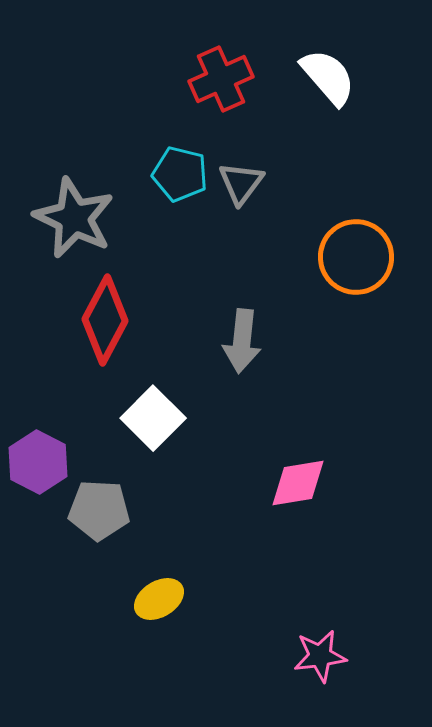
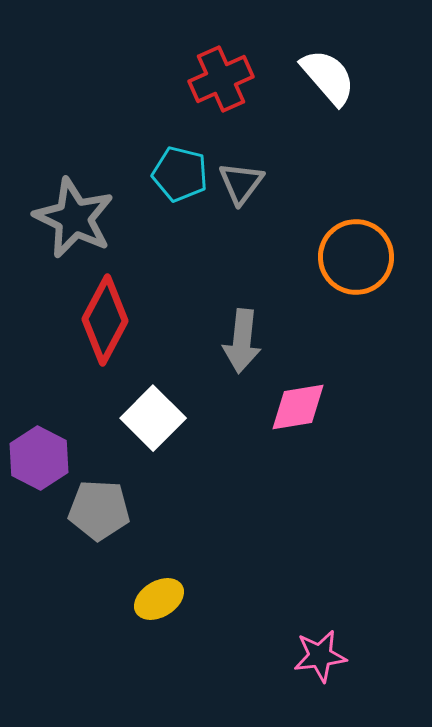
purple hexagon: moved 1 px right, 4 px up
pink diamond: moved 76 px up
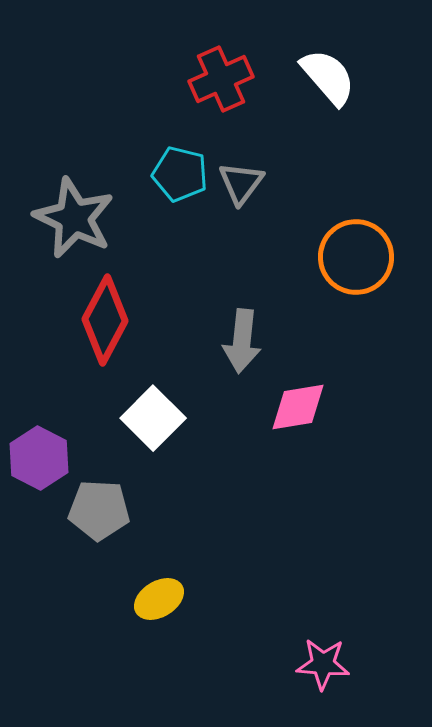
pink star: moved 3 px right, 8 px down; rotated 12 degrees clockwise
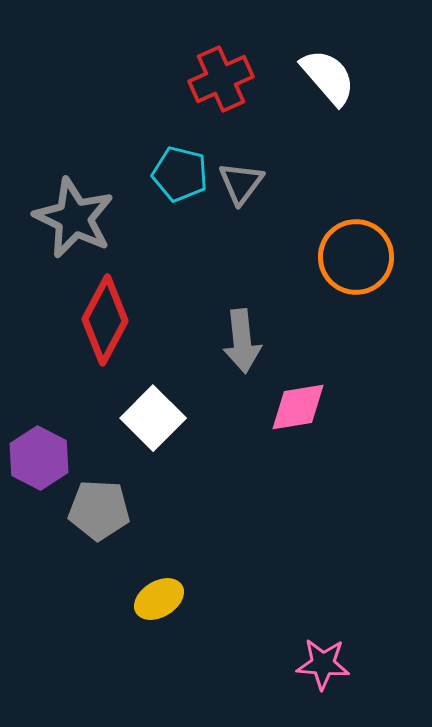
gray arrow: rotated 12 degrees counterclockwise
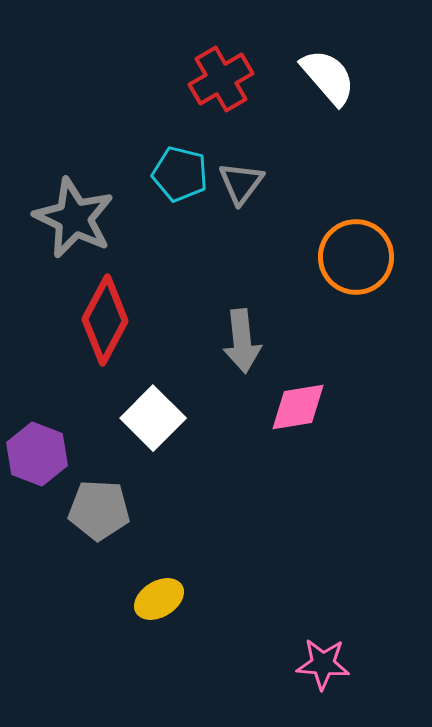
red cross: rotated 6 degrees counterclockwise
purple hexagon: moved 2 px left, 4 px up; rotated 6 degrees counterclockwise
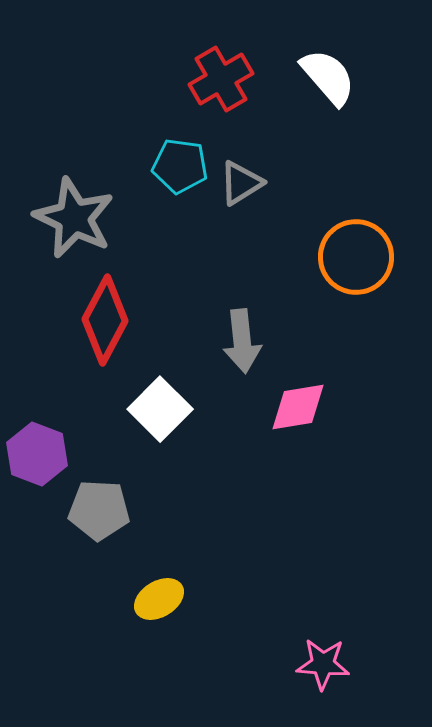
cyan pentagon: moved 8 px up; rotated 6 degrees counterclockwise
gray triangle: rotated 21 degrees clockwise
white square: moved 7 px right, 9 px up
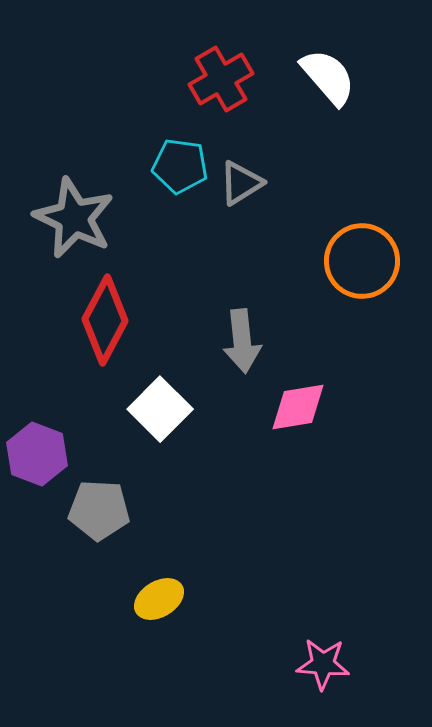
orange circle: moved 6 px right, 4 px down
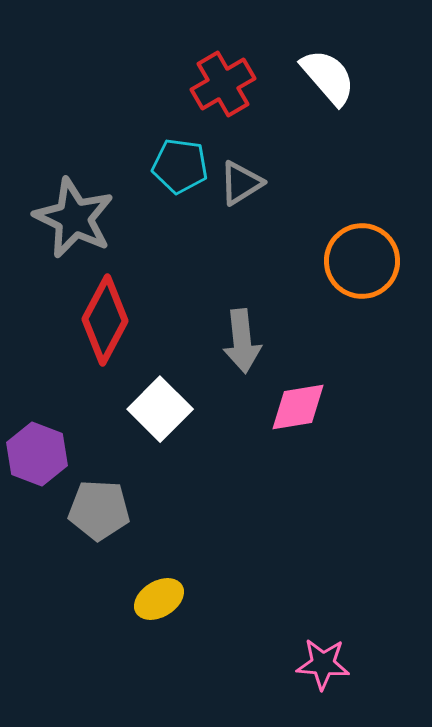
red cross: moved 2 px right, 5 px down
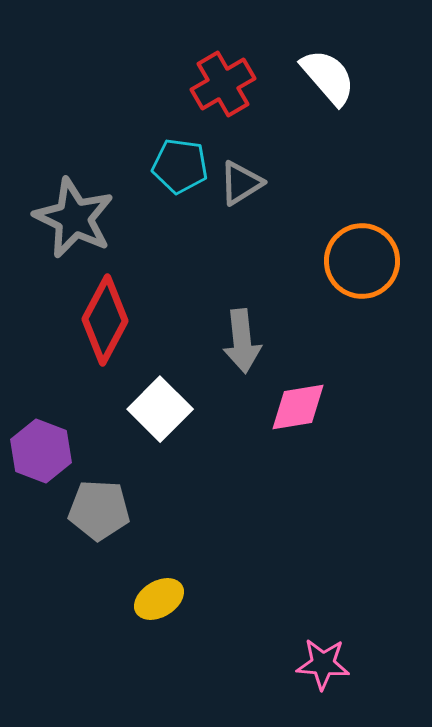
purple hexagon: moved 4 px right, 3 px up
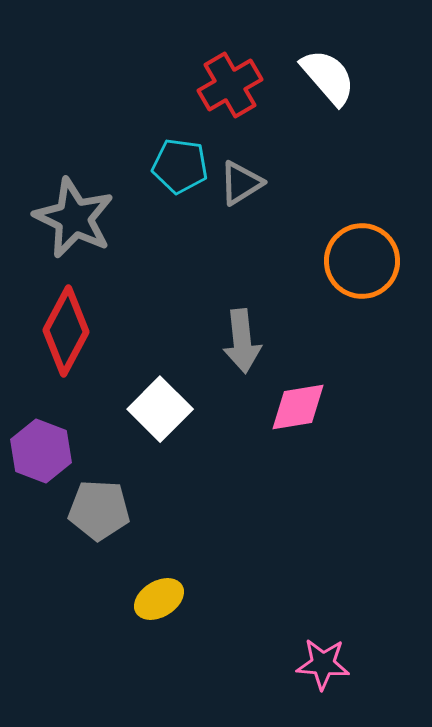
red cross: moved 7 px right, 1 px down
red diamond: moved 39 px left, 11 px down
